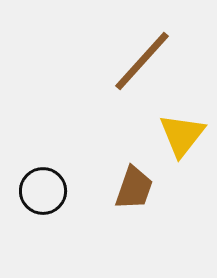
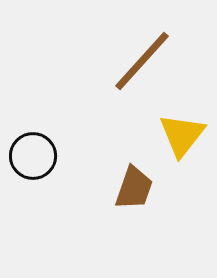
black circle: moved 10 px left, 35 px up
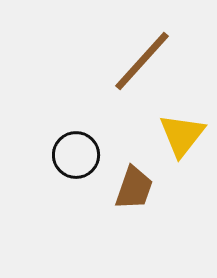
black circle: moved 43 px right, 1 px up
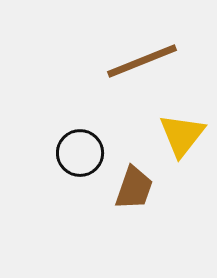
brown line: rotated 26 degrees clockwise
black circle: moved 4 px right, 2 px up
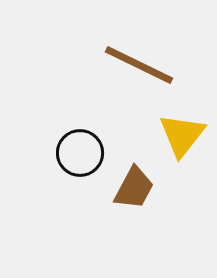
brown line: moved 3 px left, 4 px down; rotated 48 degrees clockwise
brown trapezoid: rotated 9 degrees clockwise
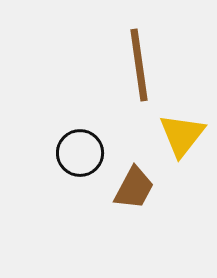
brown line: rotated 56 degrees clockwise
